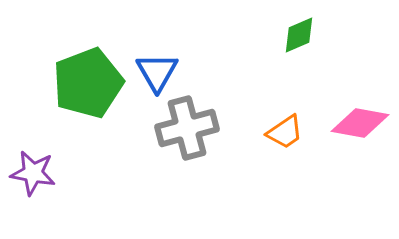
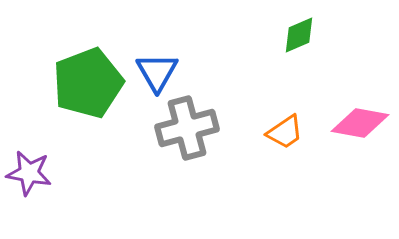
purple star: moved 4 px left
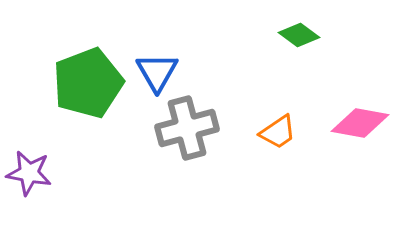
green diamond: rotated 60 degrees clockwise
orange trapezoid: moved 7 px left
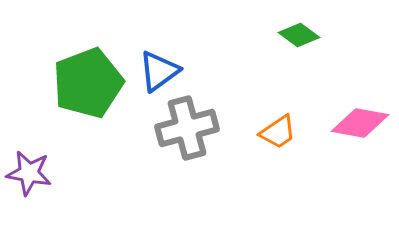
blue triangle: moved 2 px right, 1 px up; rotated 24 degrees clockwise
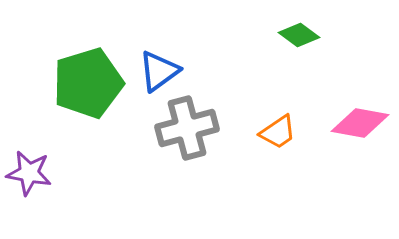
green pentagon: rotated 4 degrees clockwise
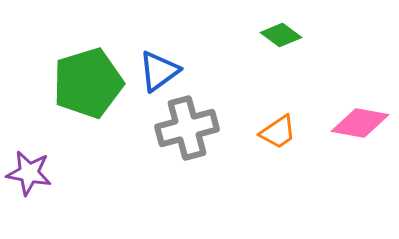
green diamond: moved 18 px left
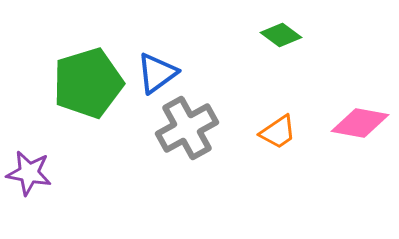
blue triangle: moved 2 px left, 2 px down
gray cross: rotated 14 degrees counterclockwise
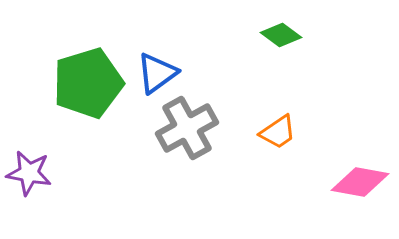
pink diamond: moved 59 px down
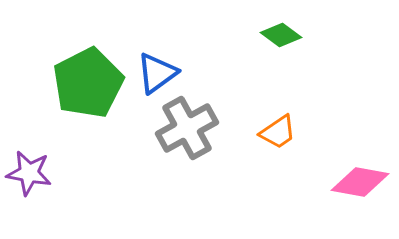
green pentagon: rotated 10 degrees counterclockwise
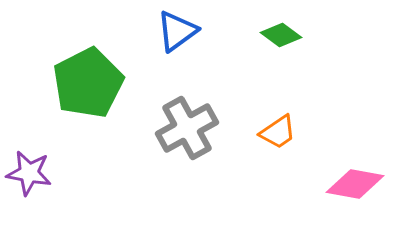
blue triangle: moved 20 px right, 42 px up
pink diamond: moved 5 px left, 2 px down
